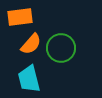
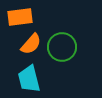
green circle: moved 1 px right, 1 px up
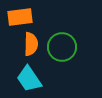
orange semicircle: rotated 40 degrees counterclockwise
cyan trapezoid: rotated 20 degrees counterclockwise
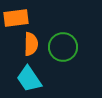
orange rectangle: moved 4 px left, 1 px down
green circle: moved 1 px right
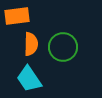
orange rectangle: moved 1 px right, 2 px up
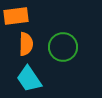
orange rectangle: moved 1 px left
orange semicircle: moved 5 px left
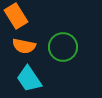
orange rectangle: rotated 65 degrees clockwise
orange semicircle: moved 2 px left, 2 px down; rotated 100 degrees clockwise
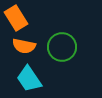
orange rectangle: moved 2 px down
green circle: moved 1 px left
